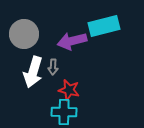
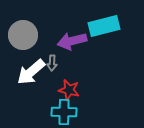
gray circle: moved 1 px left, 1 px down
gray arrow: moved 1 px left, 4 px up
white arrow: moved 2 px left; rotated 32 degrees clockwise
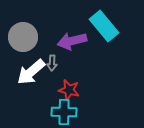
cyan rectangle: rotated 64 degrees clockwise
gray circle: moved 2 px down
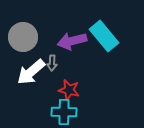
cyan rectangle: moved 10 px down
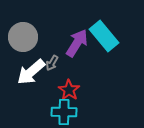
purple arrow: moved 5 px right, 2 px down; rotated 136 degrees clockwise
gray arrow: rotated 28 degrees clockwise
red star: rotated 20 degrees clockwise
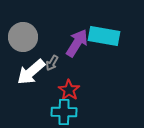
cyan rectangle: rotated 40 degrees counterclockwise
